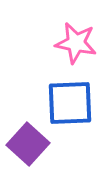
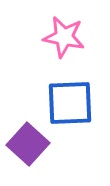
pink star: moved 12 px left, 6 px up
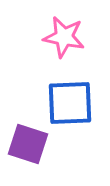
purple square: rotated 24 degrees counterclockwise
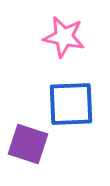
blue square: moved 1 px right, 1 px down
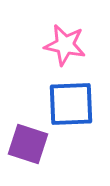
pink star: moved 1 px right, 8 px down
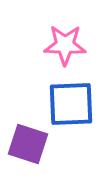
pink star: rotated 9 degrees counterclockwise
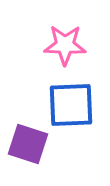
blue square: moved 1 px down
